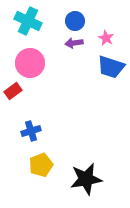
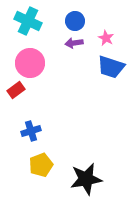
red rectangle: moved 3 px right, 1 px up
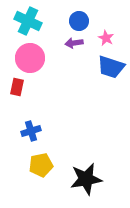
blue circle: moved 4 px right
pink circle: moved 5 px up
red rectangle: moved 1 px right, 3 px up; rotated 42 degrees counterclockwise
yellow pentagon: rotated 10 degrees clockwise
